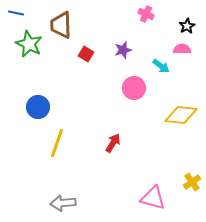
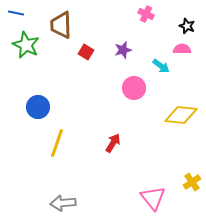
black star: rotated 21 degrees counterclockwise
green star: moved 3 px left, 1 px down
red square: moved 2 px up
pink triangle: rotated 36 degrees clockwise
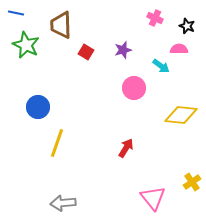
pink cross: moved 9 px right, 4 px down
pink semicircle: moved 3 px left
red arrow: moved 13 px right, 5 px down
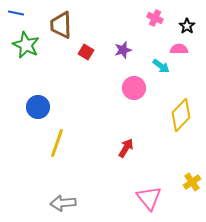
black star: rotated 14 degrees clockwise
yellow diamond: rotated 52 degrees counterclockwise
pink triangle: moved 4 px left
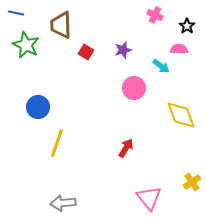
pink cross: moved 3 px up
yellow diamond: rotated 64 degrees counterclockwise
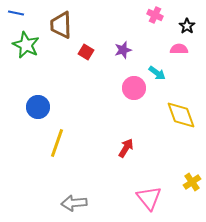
cyan arrow: moved 4 px left, 7 px down
gray arrow: moved 11 px right
